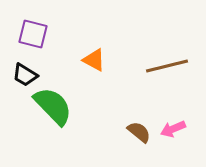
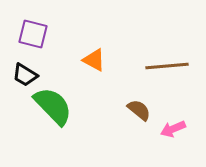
brown line: rotated 9 degrees clockwise
brown semicircle: moved 22 px up
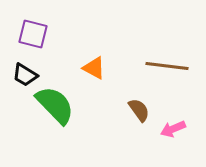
orange triangle: moved 8 px down
brown line: rotated 12 degrees clockwise
green semicircle: moved 2 px right, 1 px up
brown semicircle: rotated 15 degrees clockwise
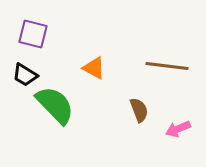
brown semicircle: rotated 15 degrees clockwise
pink arrow: moved 5 px right
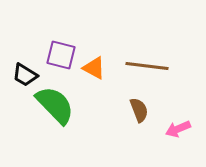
purple square: moved 28 px right, 21 px down
brown line: moved 20 px left
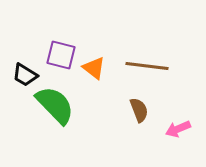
orange triangle: rotated 10 degrees clockwise
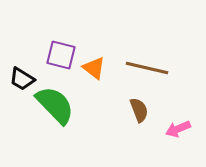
brown line: moved 2 px down; rotated 6 degrees clockwise
black trapezoid: moved 3 px left, 4 px down
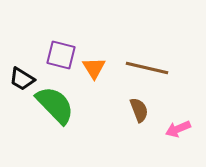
orange triangle: rotated 20 degrees clockwise
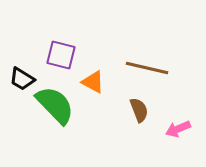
orange triangle: moved 1 px left, 14 px down; rotated 30 degrees counterclockwise
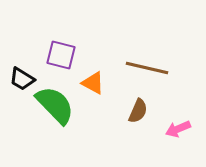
orange triangle: moved 1 px down
brown semicircle: moved 1 px left, 1 px down; rotated 45 degrees clockwise
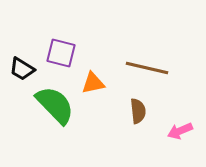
purple square: moved 2 px up
black trapezoid: moved 10 px up
orange triangle: rotated 40 degrees counterclockwise
brown semicircle: rotated 30 degrees counterclockwise
pink arrow: moved 2 px right, 2 px down
